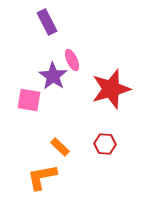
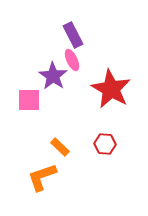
purple rectangle: moved 26 px right, 13 px down
red star: rotated 27 degrees counterclockwise
pink square: rotated 10 degrees counterclockwise
orange L-shape: rotated 8 degrees counterclockwise
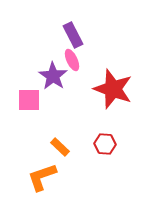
red star: moved 2 px right; rotated 9 degrees counterclockwise
